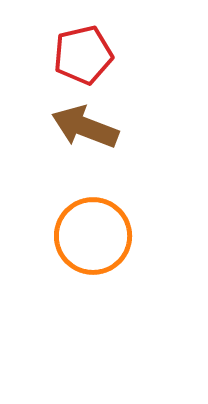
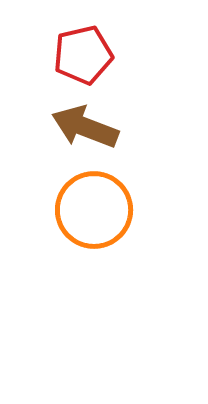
orange circle: moved 1 px right, 26 px up
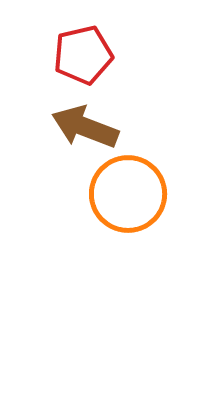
orange circle: moved 34 px right, 16 px up
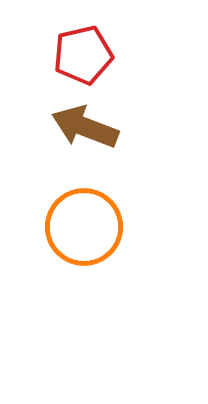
orange circle: moved 44 px left, 33 px down
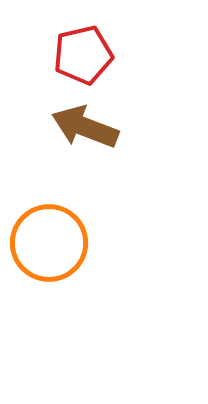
orange circle: moved 35 px left, 16 px down
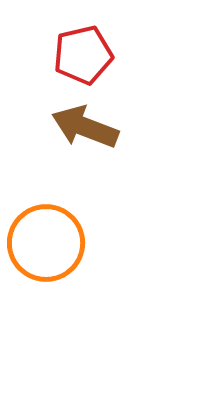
orange circle: moved 3 px left
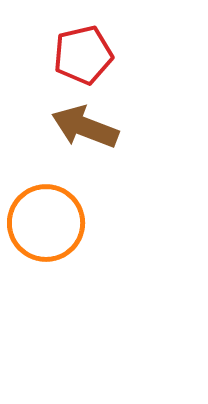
orange circle: moved 20 px up
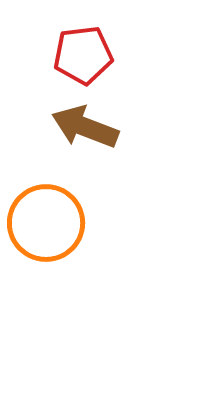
red pentagon: rotated 6 degrees clockwise
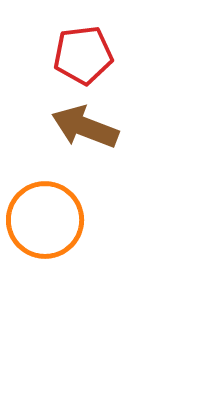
orange circle: moved 1 px left, 3 px up
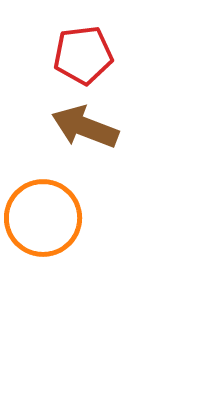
orange circle: moved 2 px left, 2 px up
